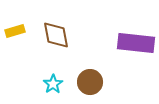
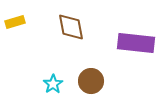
yellow rectangle: moved 9 px up
brown diamond: moved 15 px right, 8 px up
brown circle: moved 1 px right, 1 px up
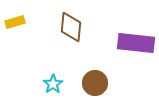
brown diamond: rotated 16 degrees clockwise
brown circle: moved 4 px right, 2 px down
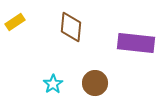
yellow rectangle: rotated 18 degrees counterclockwise
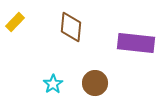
yellow rectangle: rotated 12 degrees counterclockwise
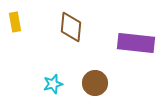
yellow rectangle: rotated 54 degrees counterclockwise
cyan star: rotated 18 degrees clockwise
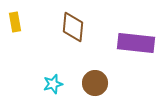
brown diamond: moved 2 px right
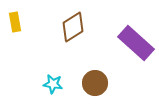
brown diamond: rotated 52 degrees clockwise
purple rectangle: rotated 36 degrees clockwise
cyan star: rotated 24 degrees clockwise
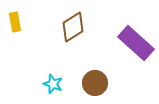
cyan star: rotated 12 degrees clockwise
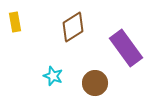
purple rectangle: moved 10 px left, 5 px down; rotated 12 degrees clockwise
cyan star: moved 8 px up
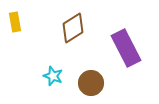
brown diamond: moved 1 px down
purple rectangle: rotated 9 degrees clockwise
brown circle: moved 4 px left
